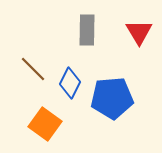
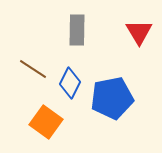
gray rectangle: moved 10 px left
brown line: rotated 12 degrees counterclockwise
blue pentagon: rotated 6 degrees counterclockwise
orange square: moved 1 px right, 2 px up
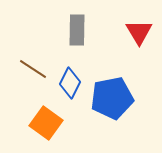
orange square: moved 1 px down
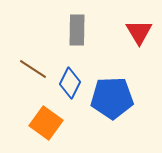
blue pentagon: rotated 9 degrees clockwise
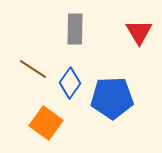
gray rectangle: moved 2 px left, 1 px up
blue diamond: rotated 8 degrees clockwise
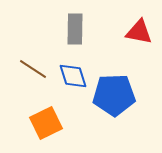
red triangle: rotated 48 degrees counterclockwise
blue diamond: moved 3 px right, 7 px up; rotated 52 degrees counterclockwise
blue pentagon: moved 2 px right, 3 px up
orange square: rotated 28 degrees clockwise
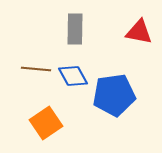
brown line: moved 3 px right; rotated 28 degrees counterclockwise
blue diamond: rotated 12 degrees counterclockwise
blue pentagon: rotated 6 degrees counterclockwise
orange square: rotated 8 degrees counterclockwise
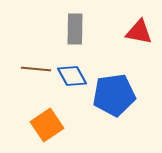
blue diamond: moved 1 px left
orange square: moved 1 px right, 2 px down
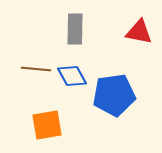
orange square: rotated 24 degrees clockwise
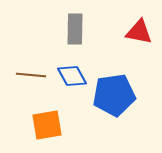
brown line: moved 5 px left, 6 px down
